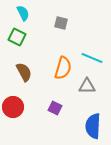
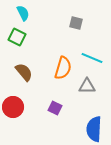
gray square: moved 15 px right
brown semicircle: rotated 12 degrees counterclockwise
blue semicircle: moved 1 px right, 3 px down
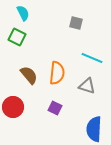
orange semicircle: moved 6 px left, 5 px down; rotated 10 degrees counterclockwise
brown semicircle: moved 5 px right, 3 px down
gray triangle: rotated 18 degrees clockwise
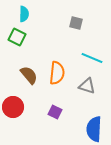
cyan semicircle: moved 1 px right, 1 px down; rotated 28 degrees clockwise
purple square: moved 4 px down
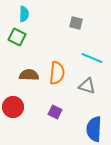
brown semicircle: rotated 48 degrees counterclockwise
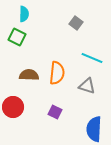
gray square: rotated 24 degrees clockwise
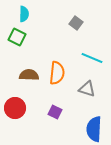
gray triangle: moved 3 px down
red circle: moved 2 px right, 1 px down
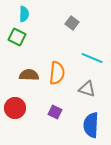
gray square: moved 4 px left
blue semicircle: moved 3 px left, 4 px up
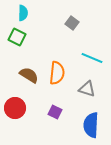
cyan semicircle: moved 1 px left, 1 px up
brown semicircle: rotated 30 degrees clockwise
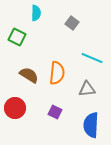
cyan semicircle: moved 13 px right
gray triangle: rotated 24 degrees counterclockwise
